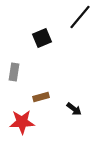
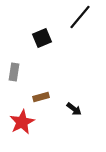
red star: rotated 25 degrees counterclockwise
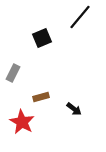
gray rectangle: moved 1 px left, 1 px down; rotated 18 degrees clockwise
red star: rotated 15 degrees counterclockwise
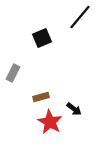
red star: moved 28 px right
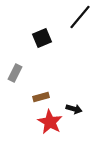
gray rectangle: moved 2 px right
black arrow: rotated 21 degrees counterclockwise
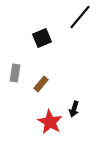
gray rectangle: rotated 18 degrees counterclockwise
brown rectangle: moved 13 px up; rotated 35 degrees counterclockwise
black arrow: rotated 91 degrees clockwise
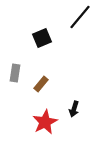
red star: moved 5 px left; rotated 15 degrees clockwise
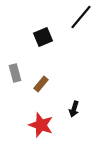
black line: moved 1 px right
black square: moved 1 px right, 1 px up
gray rectangle: rotated 24 degrees counterclockwise
red star: moved 4 px left, 3 px down; rotated 25 degrees counterclockwise
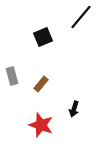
gray rectangle: moved 3 px left, 3 px down
